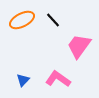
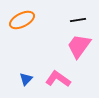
black line: moved 25 px right; rotated 56 degrees counterclockwise
blue triangle: moved 3 px right, 1 px up
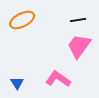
blue triangle: moved 9 px left, 4 px down; rotated 16 degrees counterclockwise
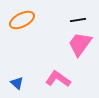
pink trapezoid: moved 1 px right, 2 px up
blue triangle: rotated 16 degrees counterclockwise
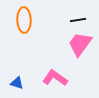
orange ellipse: moved 2 px right; rotated 65 degrees counterclockwise
pink L-shape: moved 3 px left, 1 px up
blue triangle: rotated 24 degrees counterclockwise
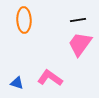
pink L-shape: moved 5 px left
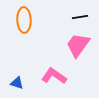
black line: moved 2 px right, 3 px up
pink trapezoid: moved 2 px left, 1 px down
pink L-shape: moved 4 px right, 2 px up
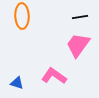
orange ellipse: moved 2 px left, 4 px up
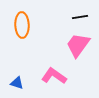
orange ellipse: moved 9 px down
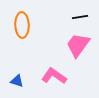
blue triangle: moved 2 px up
